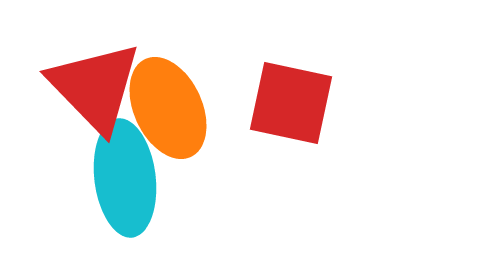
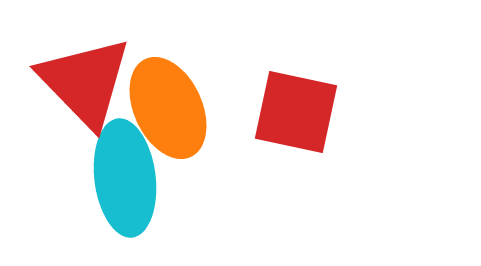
red triangle: moved 10 px left, 5 px up
red square: moved 5 px right, 9 px down
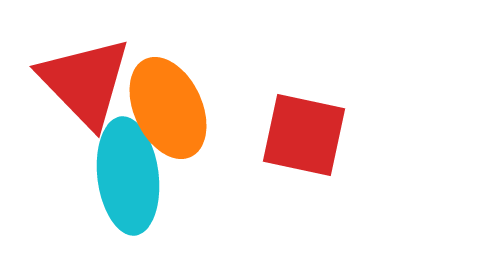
red square: moved 8 px right, 23 px down
cyan ellipse: moved 3 px right, 2 px up
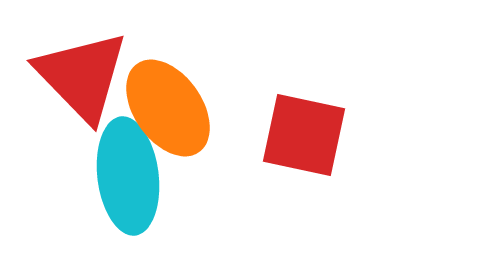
red triangle: moved 3 px left, 6 px up
orange ellipse: rotated 10 degrees counterclockwise
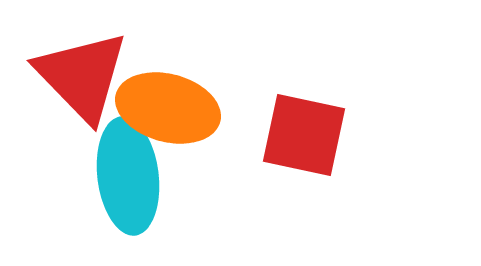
orange ellipse: rotated 40 degrees counterclockwise
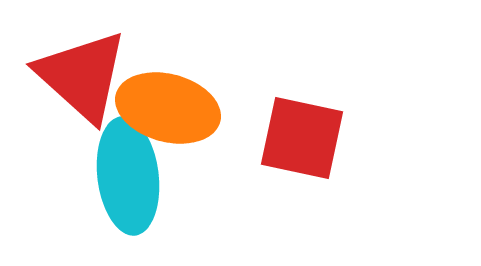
red triangle: rotated 4 degrees counterclockwise
red square: moved 2 px left, 3 px down
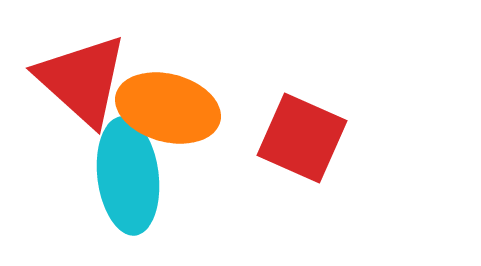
red triangle: moved 4 px down
red square: rotated 12 degrees clockwise
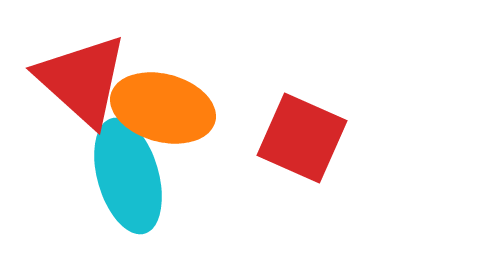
orange ellipse: moved 5 px left
cyan ellipse: rotated 9 degrees counterclockwise
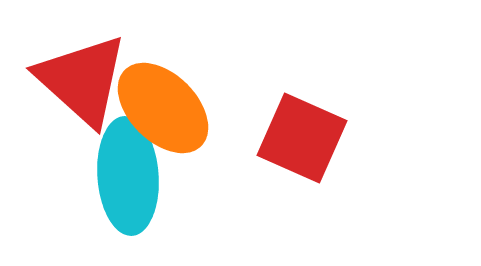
orange ellipse: rotated 30 degrees clockwise
cyan ellipse: rotated 12 degrees clockwise
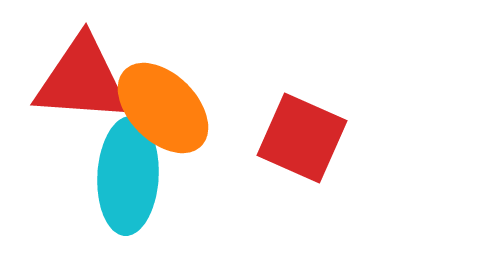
red triangle: rotated 38 degrees counterclockwise
cyan ellipse: rotated 7 degrees clockwise
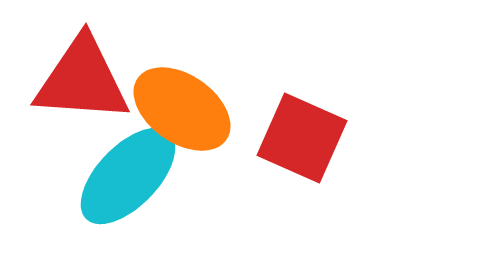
orange ellipse: moved 19 px right, 1 px down; rotated 10 degrees counterclockwise
cyan ellipse: rotated 41 degrees clockwise
